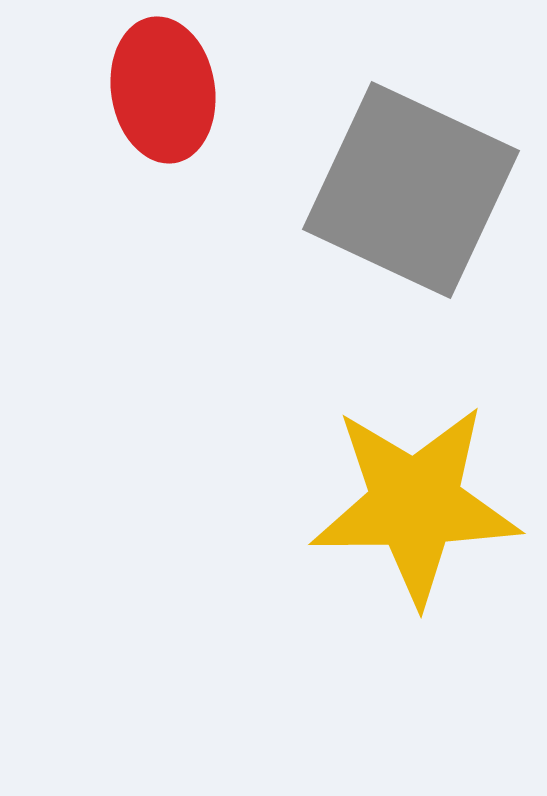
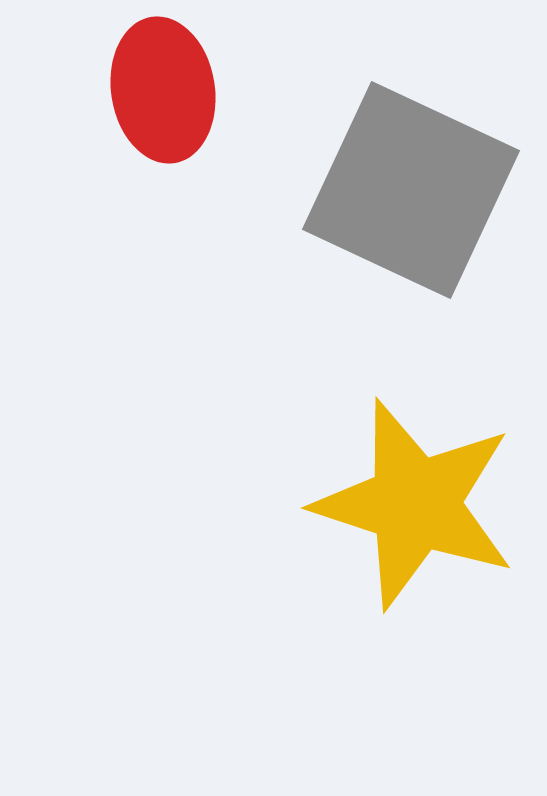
yellow star: rotated 19 degrees clockwise
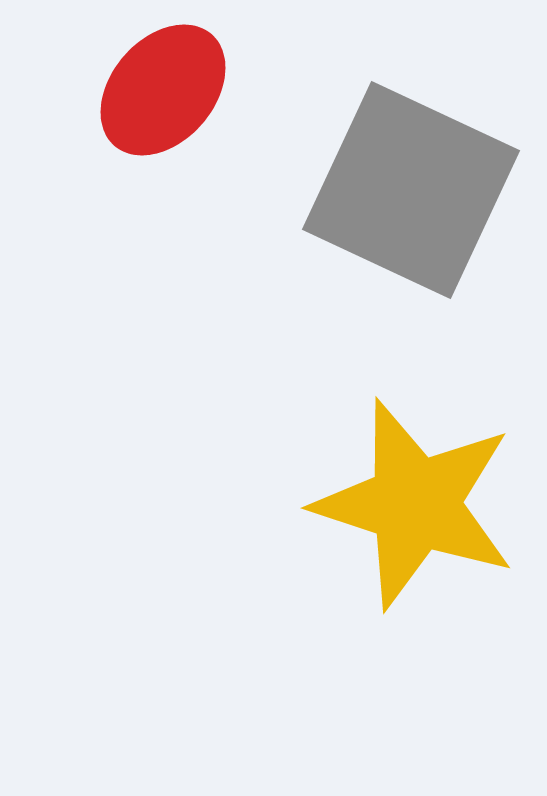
red ellipse: rotated 50 degrees clockwise
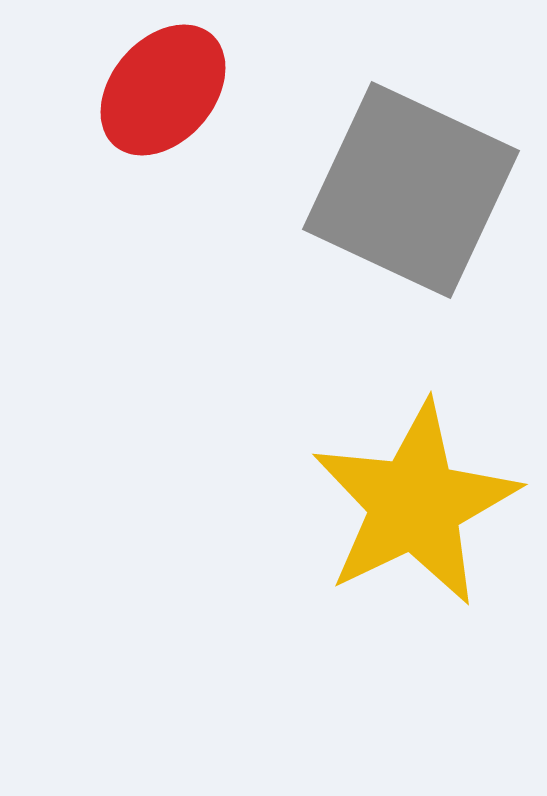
yellow star: rotated 28 degrees clockwise
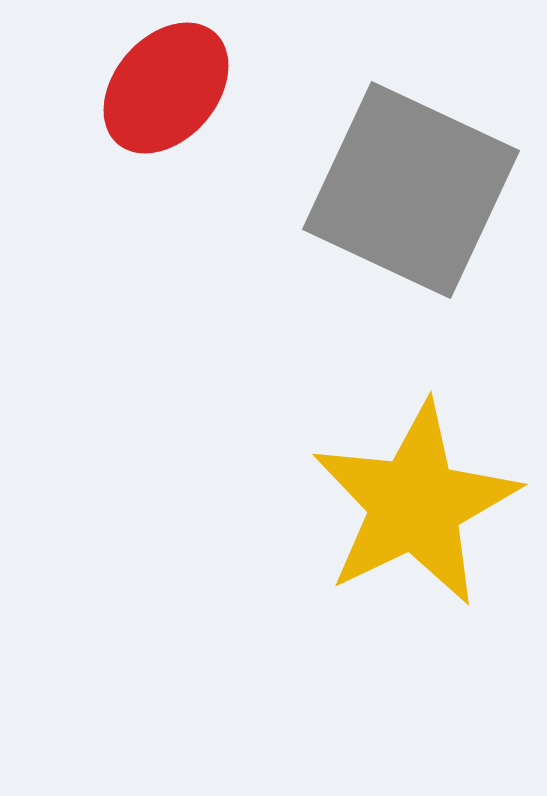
red ellipse: moved 3 px right, 2 px up
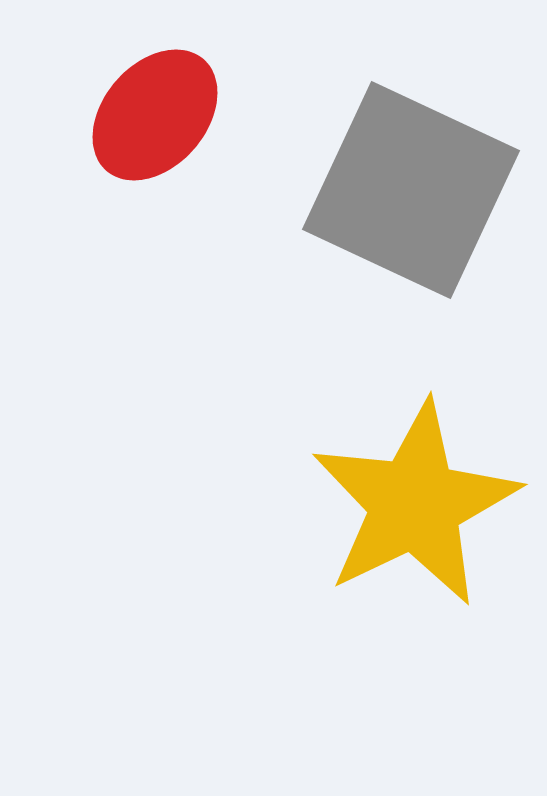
red ellipse: moved 11 px left, 27 px down
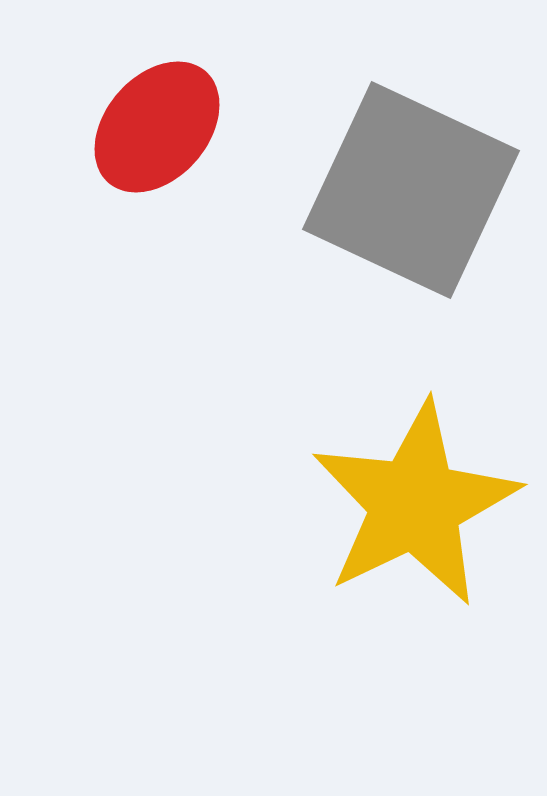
red ellipse: moved 2 px right, 12 px down
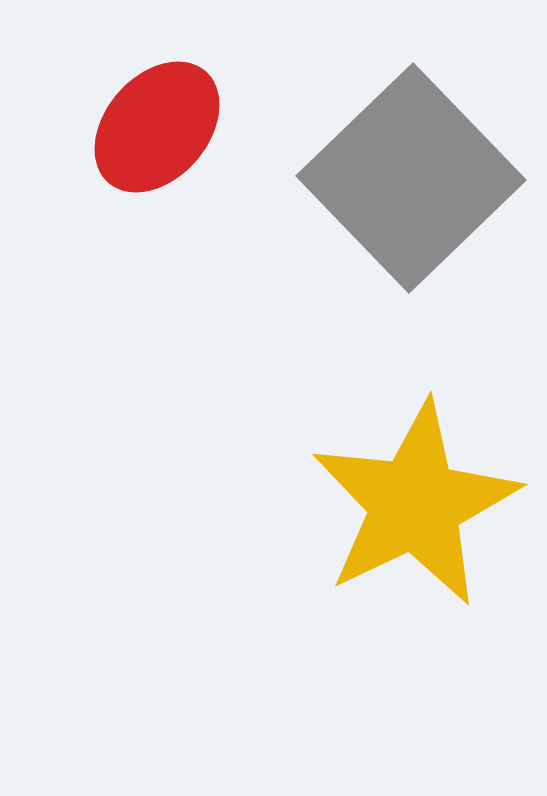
gray square: moved 12 px up; rotated 21 degrees clockwise
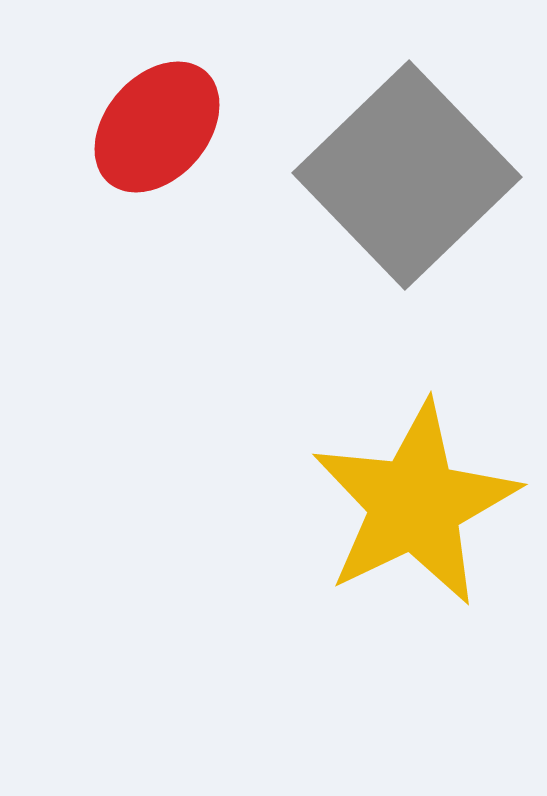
gray square: moved 4 px left, 3 px up
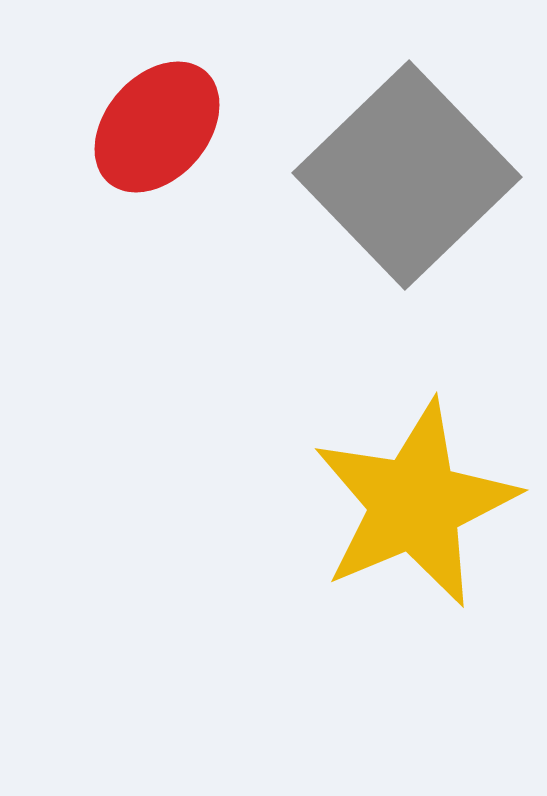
yellow star: rotated 3 degrees clockwise
